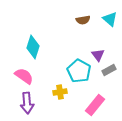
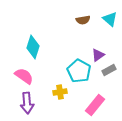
purple triangle: rotated 32 degrees clockwise
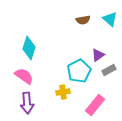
cyan diamond: moved 4 px left, 1 px down
cyan pentagon: rotated 15 degrees clockwise
yellow cross: moved 3 px right
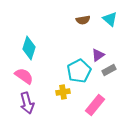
purple arrow: rotated 10 degrees counterclockwise
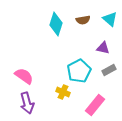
cyan diamond: moved 27 px right, 24 px up
purple triangle: moved 5 px right, 7 px up; rotated 48 degrees clockwise
yellow cross: rotated 32 degrees clockwise
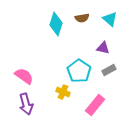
brown semicircle: moved 1 px left, 2 px up
cyan pentagon: rotated 10 degrees counterclockwise
purple arrow: moved 1 px left, 1 px down
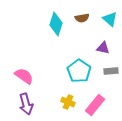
gray rectangle: moved 2 px right, 1 px down; rotated 24 degrees clockwise
yellow cross: moved 5 px right, 10 px down
